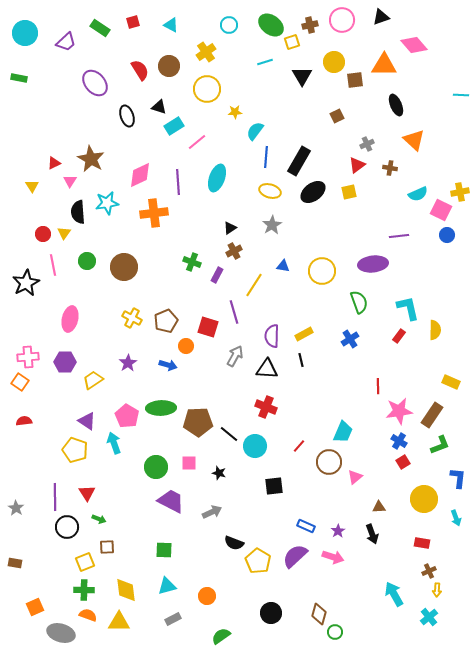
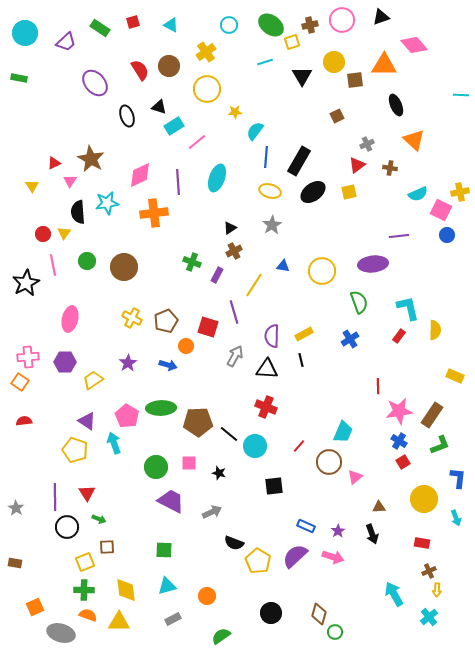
yellow rectangle at (451, 382): moved 4 px right, 6 px up
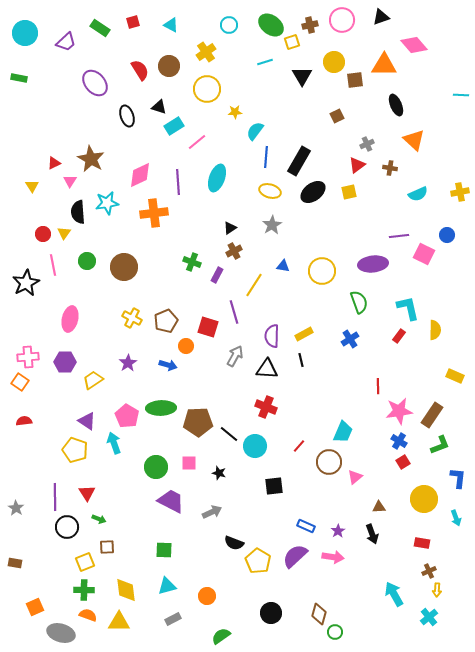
pink square at (441, 210): moved 17 px left, 44 px down
pink arrow at (333, 557): rotated 10 degrees counterclockwise
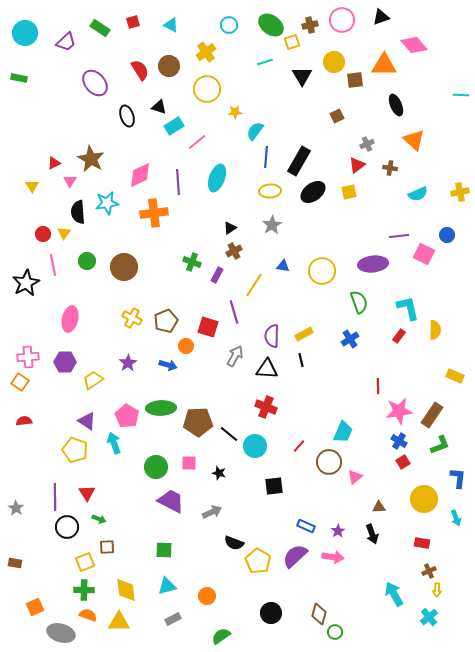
yellow ellipse at (270, 191): rotated 20 degrees counterclockwise
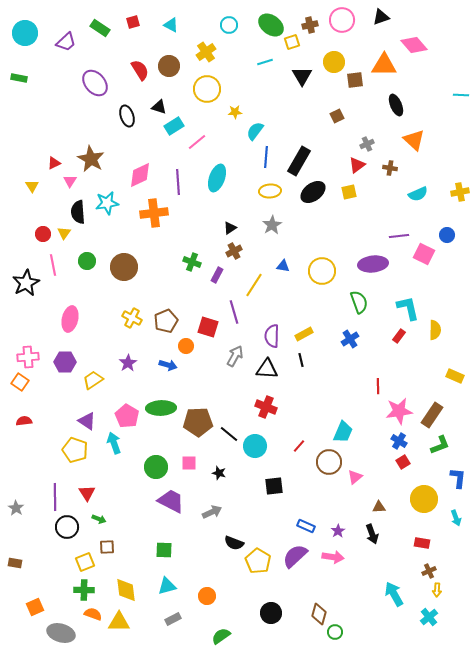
orange semicircle at (88, 615): moved 5 px right, 1 px up
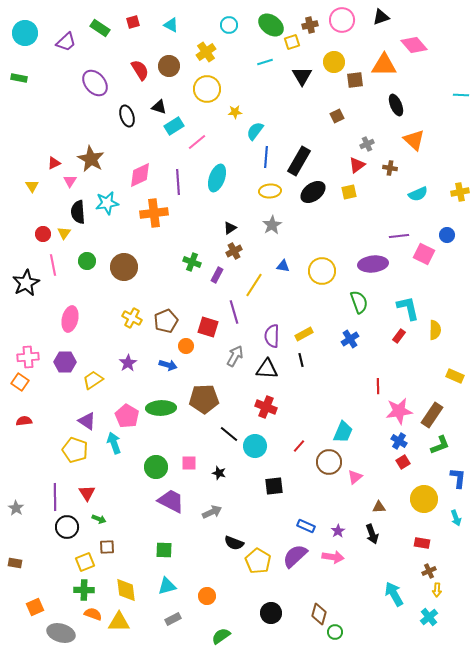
brown pentagon at (198, 422): moved 6 px right, 23 px up
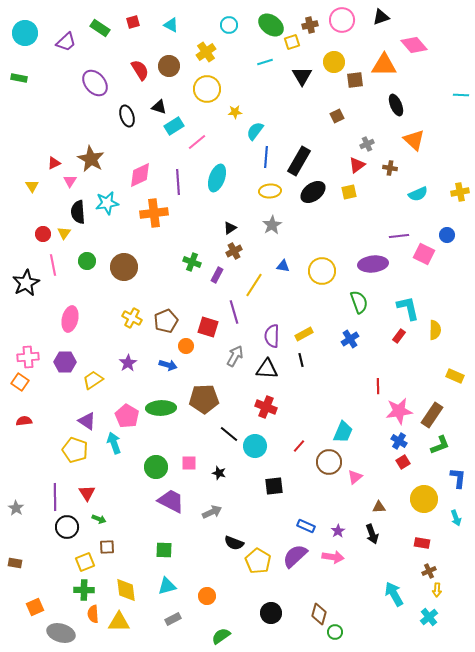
orange semicircle at (93, 614): rotated 114 degrees counterclockwise
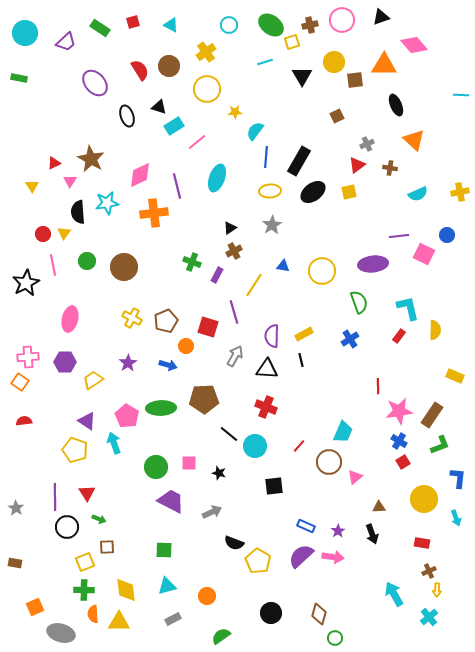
purple line at (178, 182): moved 1 px left, 4 px down; rotated 10 degrees counterclockwise
purple semicircle at (295, 556): moved 6 px right
green circle at (335, 632): moved 6 px down
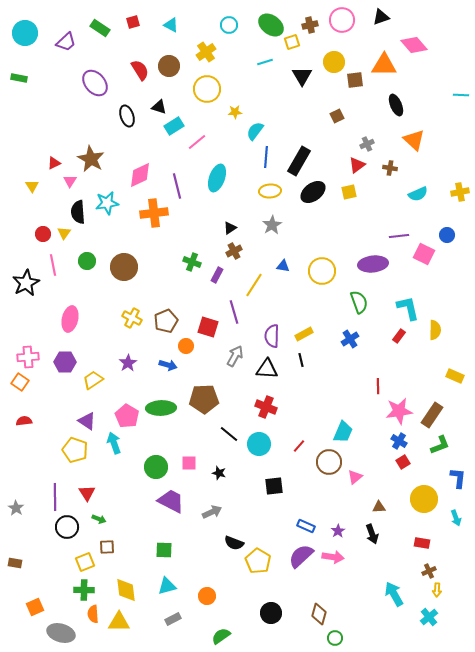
cyan circle at (255, 446): moved 4 px right, 2 px up
